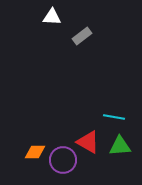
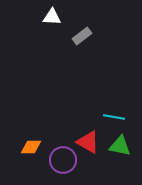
green triangle: rotated 15 degrees clockwise
orange diamond: moved 4 px left, 5 px up
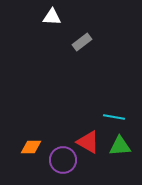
gray rectangle: moved 6 px down
green triangle: rotated 15 degrees counterclockwise
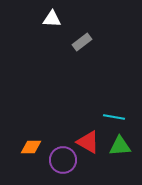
white triangle: moved 2 px down
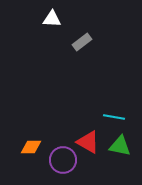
green triangle: rotated 15 degrees clockwise
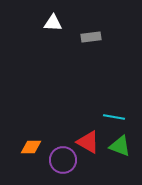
white triangle: moved 1 px right, 4 px down
gray rectangle: moved 9 px right, 5 px up; rotated 30 degrees clockwise
green triangle: rotated 10 degrees clockwise
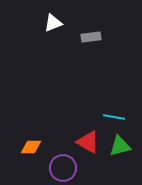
white triangle: rotated 24 degrees counterclockwise
green triangle: rotated 35 degrees counterclockwise
purple circle: moved 8 px down
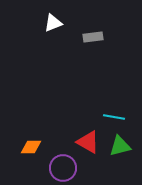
gray rectangle: moved 2 px right
